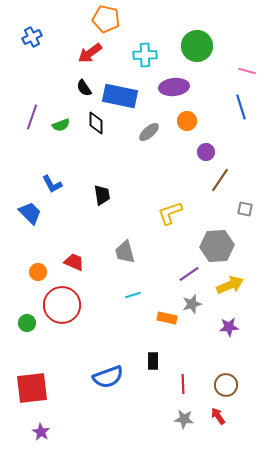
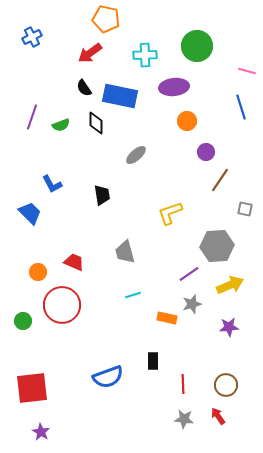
gray ellipse at (149, 132): moved 13 px left, 23 px down
green circle at (27, 323): moved 4 px left, 2 px up
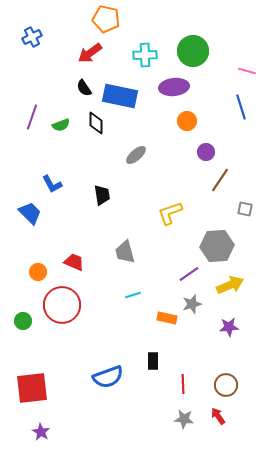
green circle at (197, 46): moved 4 px left, 5 px down
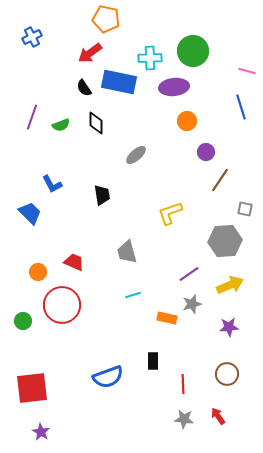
cyan cross at (145, 55): moved 5 px right, 3 px down
blue rectangle at (120, 96): moved 1 px left, 14 px up
gray hexagon at (217, 246): moved 8 px right, 5 px up
gray trapezoid at (125, 252): moved 2 px right
brown circle at (226, 385): moved 1 px right, 11 px up
